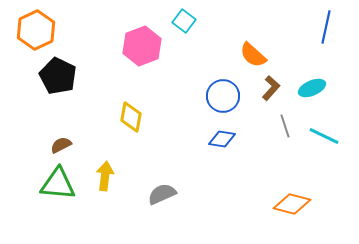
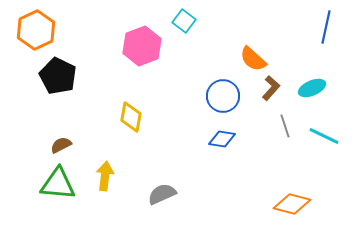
orange semicircle: moved 4 px down
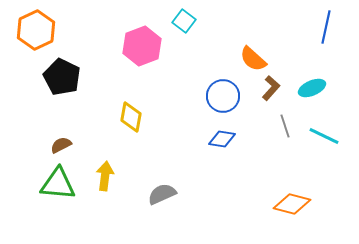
black pentagon: moved 4 px right, 1 px down
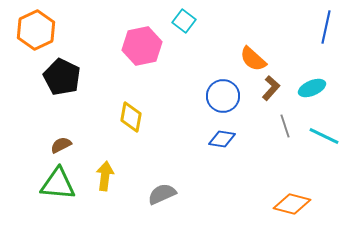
pink hexagon: rotated 9 degrees clockwise
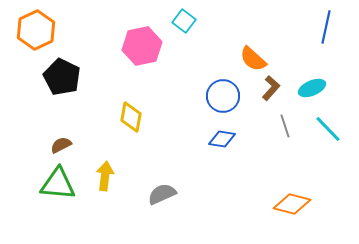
cyan line: moved 4 px right, 7 px up; rotated 20 degrees clockwise
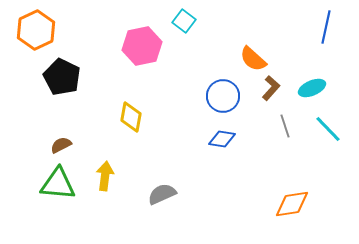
orange diamond: rotated 24 degrees counterclockwise
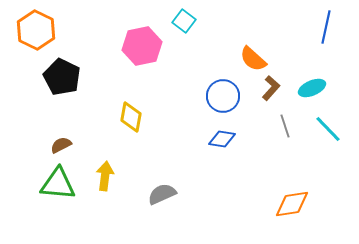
orange hexagon: rotated 9 degrees counterclockwise
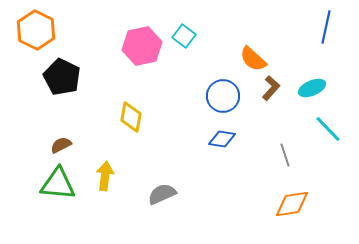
cyan square: moved 15 px down
gray line: moved 29 px down
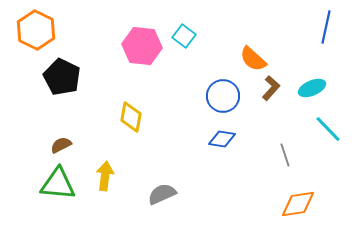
pink hexagon: rotated 18 degrees clockwise
orange diamond: moved 6 px right
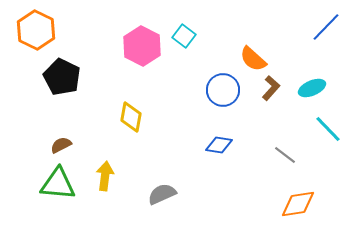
blue line: rotated 32 degrees clockwise
pink hexagon: rotated 21 degrees clockwise
blue circle: moved 6 px up
blue diamond: moved 3 px left, 6 px down
gray line: rotated 35 degrees counterclockwise
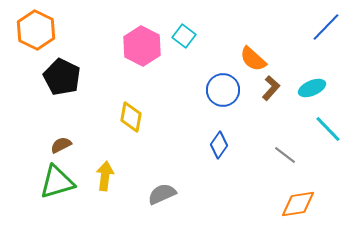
blue diamond: rotated 64 degrees counterclockwise
green triangle: moved 1 px left, 2 px up; rotated 21 degrees counterclockwise
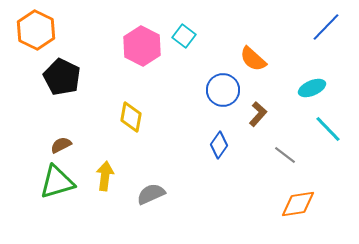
brown L-shape: moved 13 px left, 26 px down
gray semicircle: moved 11 px left
